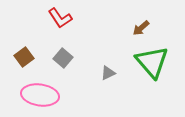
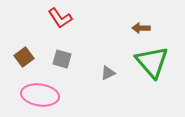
brown arrow: rotated 42 degrees clockwise
gray square: moved 1 px left, 1 px down; rotated 24 degrees counterclockwise
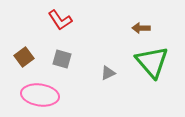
red L-shape: moved 2 px down
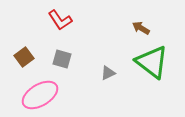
brown arrow: rotated 30 degrees clockwise
green triangle: rotated 12 degrees counterclockwise
pink ellipse: rotated 39 degrees counterclockwise
